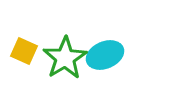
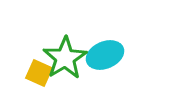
yellow square: moved 15 px right, 22 px down
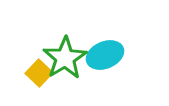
yellow square: rotated 20 degrees clockwise
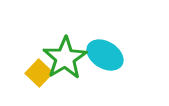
cyan ellipse: rotated 54 degrees clockwise
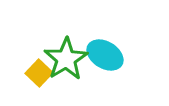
green star: moved 1 px right, 1 px down
